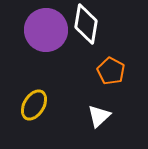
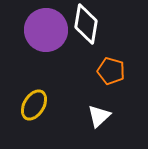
orange pentagon: rotated 12 degrees counterclockwise
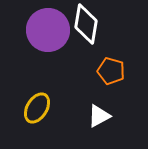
purple circle: moved 2 px right
yellow ellipse: moved 3 px right, 3 px down
white triangle: rotated 15 degrees clockwise
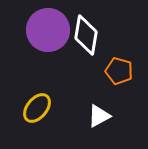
white diamond: moved 11 px down
orange pentagon: moved 8 px right
yellow ellipse: rotated 8 degrees clockwise
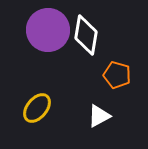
orange pentagon: moved 2 px left, 4 px down
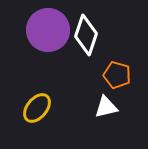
white diamond: rotated 9 degrees clockwise
white triangle: moved 7 px right, 9 px up; rotated 15 degrees clockwise
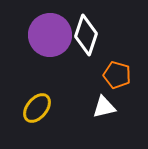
purple circle: moved 2 px right, 5 px down
white triangle: moved 2 px left
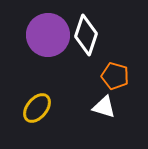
purple circle: moved 2 px left
orange pentagon: moved 2 px left, 1 px down
white triangle: rotated 30 degrees clockwise
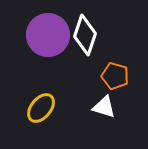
white diamond: moved 1 px left
yellow ellipse: moved 4 px right
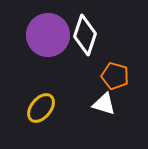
white triangle: moved 3 px up
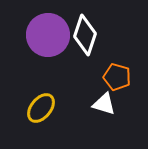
orange pentagon: moved 2 px right, 1 px down
